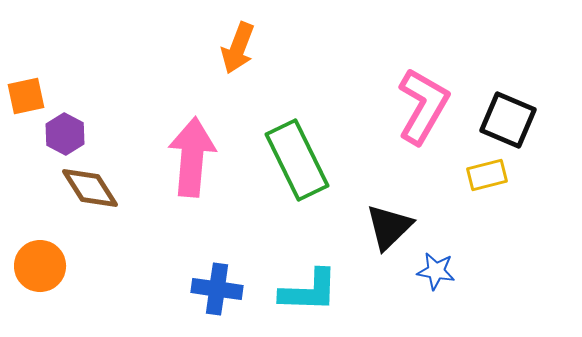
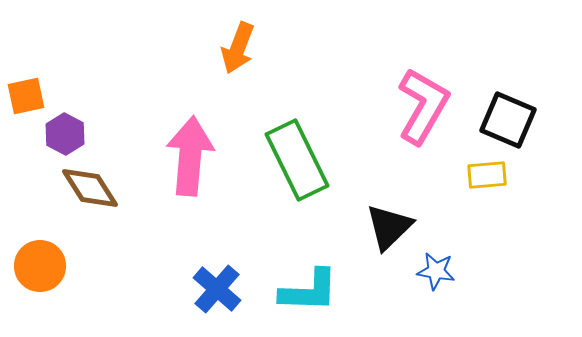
pink arrow: moved 2 px left, 1 px up
yellow rectangle: rotated 9 degrees clockwise
blue cross: rotated 33 degrees clockwise
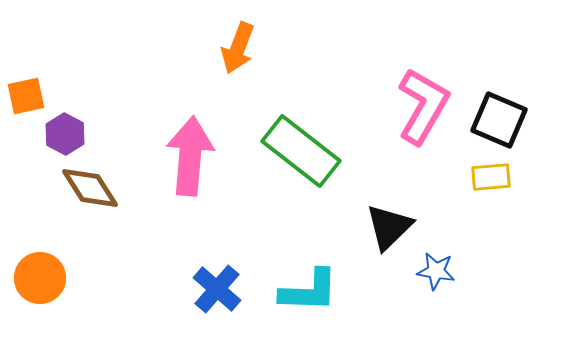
black square: moved 9 px left
green rectangle: moved 4 px right, 9 px up; rotated 26 degrees counterclockwise
yellow rectangle: moved 4 px right, 2 px down
orange circle: moved 12 px down
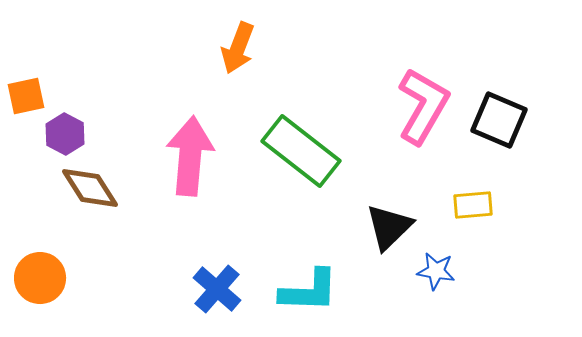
yellow rectangle: moved 18 px left, 28 px down
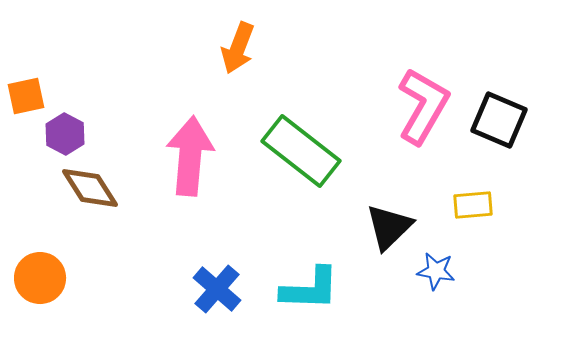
cyan L-shape: moved 1 px right, 2 px up
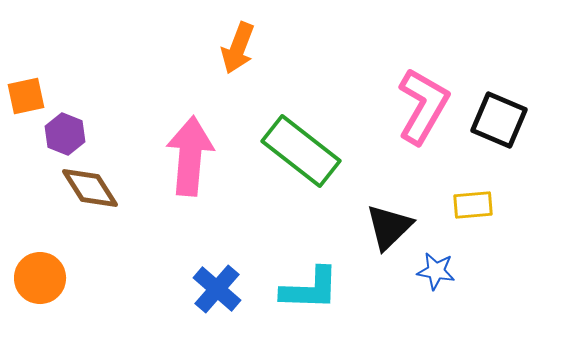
purple hexagon: rotated 6 degrees counterclockwise
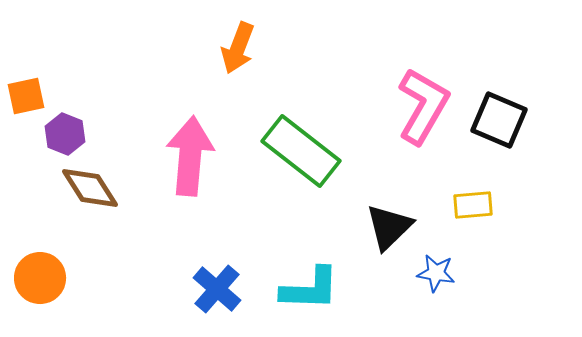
blue star: moved 2 px down
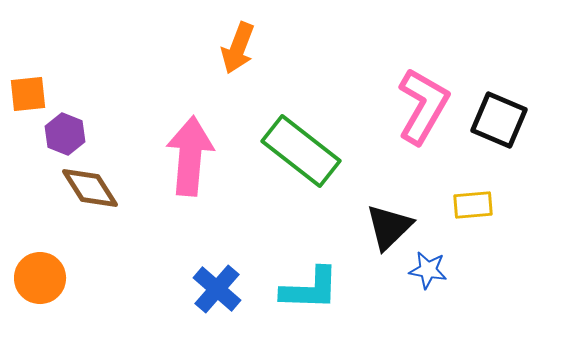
orange square: moved 2 px right, 2 px up; rotated 6 degrees clockwise
blue star: moved 8 px left, 3 px up
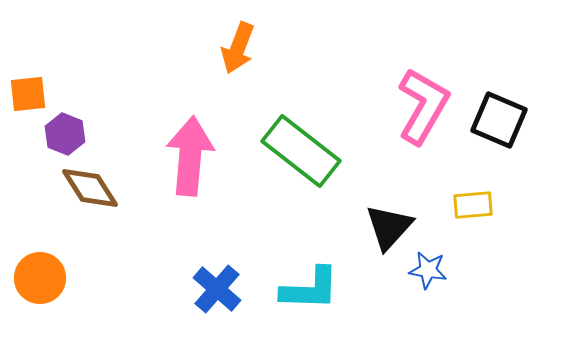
black triangle: rotated 4 degrees counterclockwise
